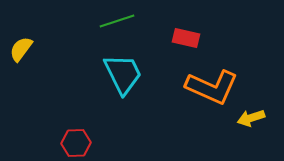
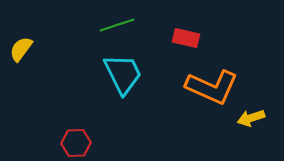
green line: moved 4 px down
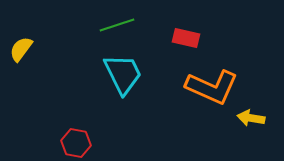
yellow arrow: rotated 28 degrees clockwise
red hexagon: rotated 12 degrees clockwise
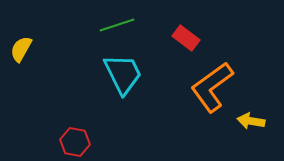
red rectangle: rotated 24 degrees clockwise
yellow semicircle: rotated 8 degrees counterclockwise
orange L-shape: rotated 120 degrees clockwise
yellow arrow: moved 3 px down
red hexagon: moved 1 px left, 1 px up
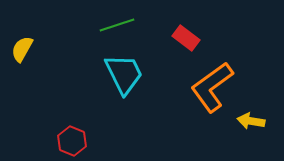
yellow semicircle: moved 1 px right
cyan trapezoid: moved 1 px right
red hexagon: moved 3 px left, 1 px up; rotated 12 degrees clockwise
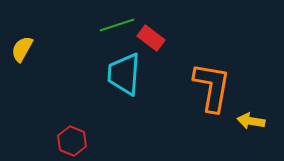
red rectangle: moved 35 px left
cyan trapezoid: rotated 150 degrees counterclockwise
orange L-shape: rotated 136 degrees clockwise
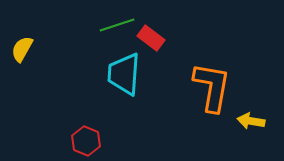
red hexagon: moved 14 px right
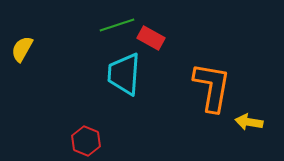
red rectangle: rotated 8 degrees counterclockwise
yellow arrow: moved 2 px left, 1 px down
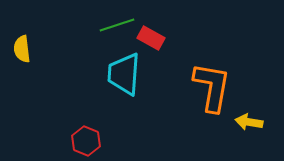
yellow semicircle: rotated 36 degrees counterclockwise
